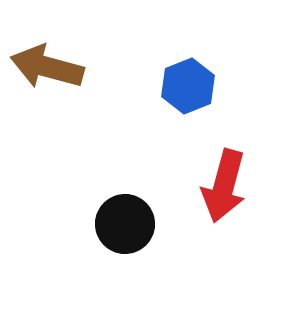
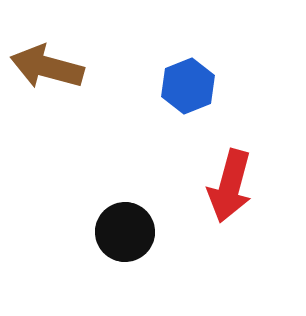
red arrow: moved 6 px right
black circle: moved 8 px down
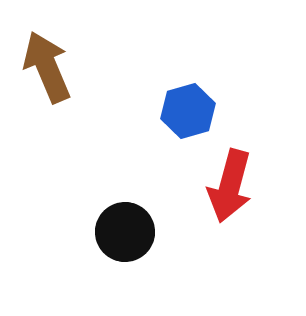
brown arrow: rotated 52 degrees clockwise
blue hexagon: moved 25 px down; rotated 6 degrees clockwise
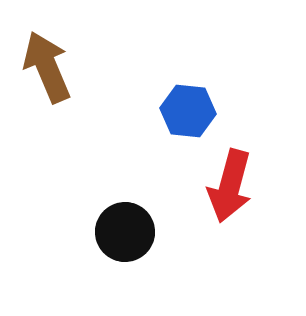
blue hexagon: rotated 22 degrees clockwise
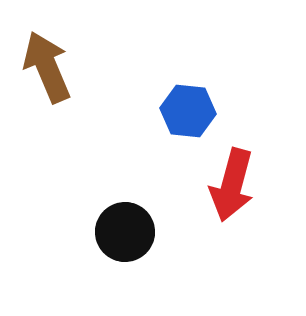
red arrow: moved 2 px right, 1 px up
